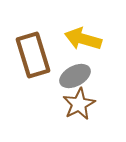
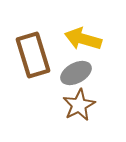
gray ellipse: moved 1 px right, 3 px up
brown star: moved 1 px down
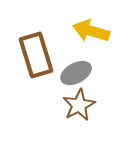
yellow arrow: moved 8 px right, 8 px up
brown rectangle: moved 3 px right
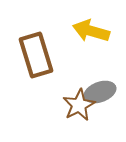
gray ellipse: moved 24 px right, 19 px down; rotated 8 degrees clockwise
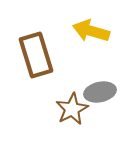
gray ellipse: rotated 8 degrees clockwise
brown star: moved 7 px left, 4 px down
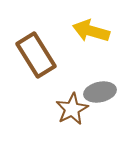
brown rectangle: rotated 15 degrees counterclockwise
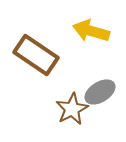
brown rectangle: rotated 24 degrees counterclockwise
gray ellipse: rotated 20 degrees counterclockwise
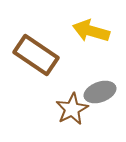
gray ellipse: rotated 12 degrees clockwise
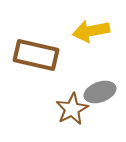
yellow arrow: rotated 27 degrees counterclockwise
brown rectangle: rotated 21 degrees counterclockwise
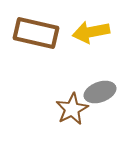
yellow arrow: moved 1 px down
brown rectangle: moved 22 px up
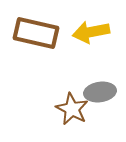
gray ellipse: rotated 12 degrees clockwise
brown star: rotated 16 degrees counterclockwise
